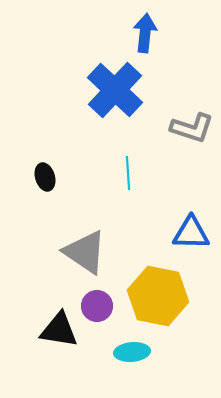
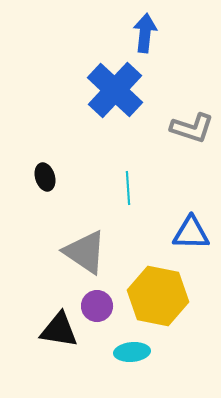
cyan line: moved 15 px down
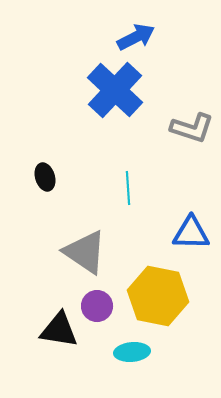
blue arrow: moved 9 px left, 4 px down; rotated 57 degrees clockwise
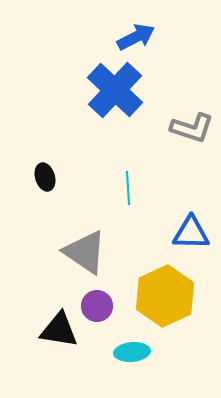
yellow hexagon: moved 7 px right; rotated 24 degrees clockwise
